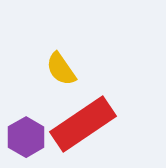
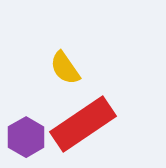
yellow semicircle: moved 4 px right, 1 px up
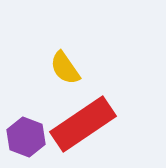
purple hexagon: rotated 9 degrees counterclockwise
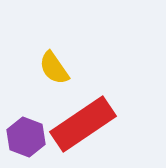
yellow semicircle: moved 11 px left
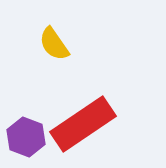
yellow semicircle: moved 24 px up
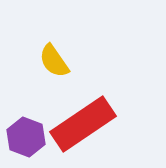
yellow semicircle: moved 17 px down
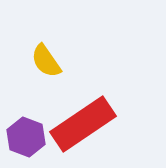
yellow semicircle: moved 8 px left
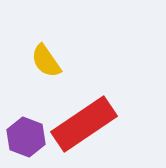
red rectangle: moved 1 px right
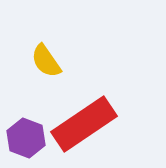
purple hexagon: moved 1 px down
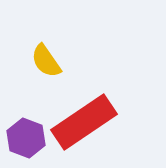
red rectangle: moved 2 px up
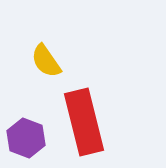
red rectangle: rotated 70 degrees counterclockwise
